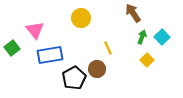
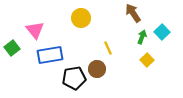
cyan square: moved 5 px up
black pentagon: rotated 20 degrees clockwise
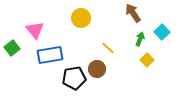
green arrow: moved 2 px left, 2 px down
yellow line: rotated 24 degrees counterclockwise
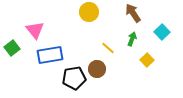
yellow circle: moved 8 px right, 6 px up
green arrow: moved 8 px left
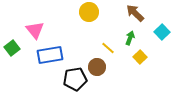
brown arrow: moved 2 px right; rotated 12 degrees counterclockwise
green arrow: moved 2 px left, 1 px up
yellow square: moved 7 px left, 3 px up
brown circle: moved 2 px up
black pentagon: moved 1 px right, 1 px down
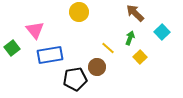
yellow circle: moved 10 px left
